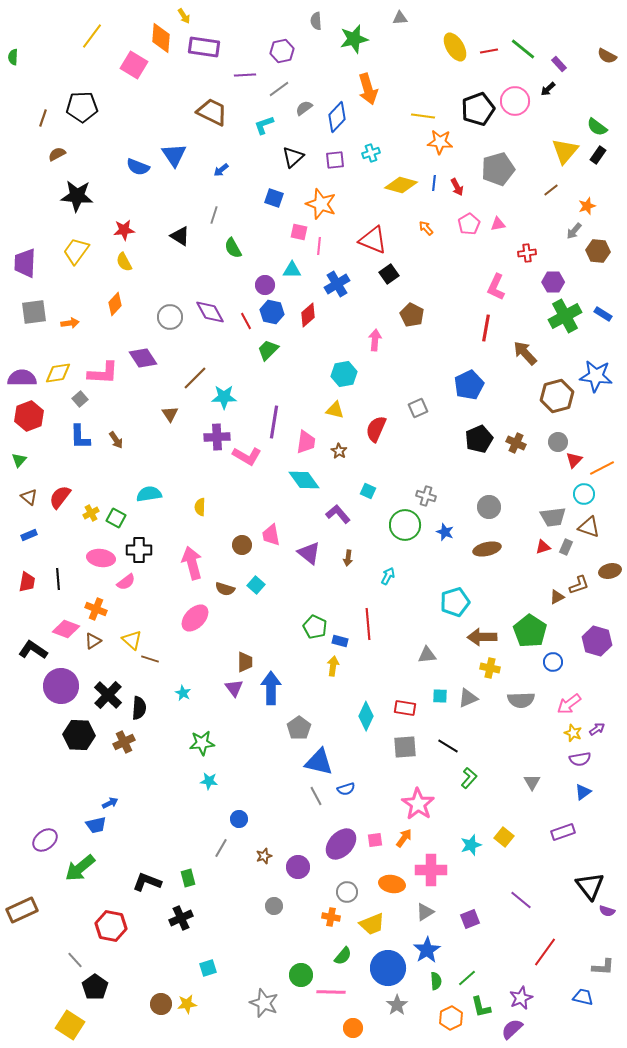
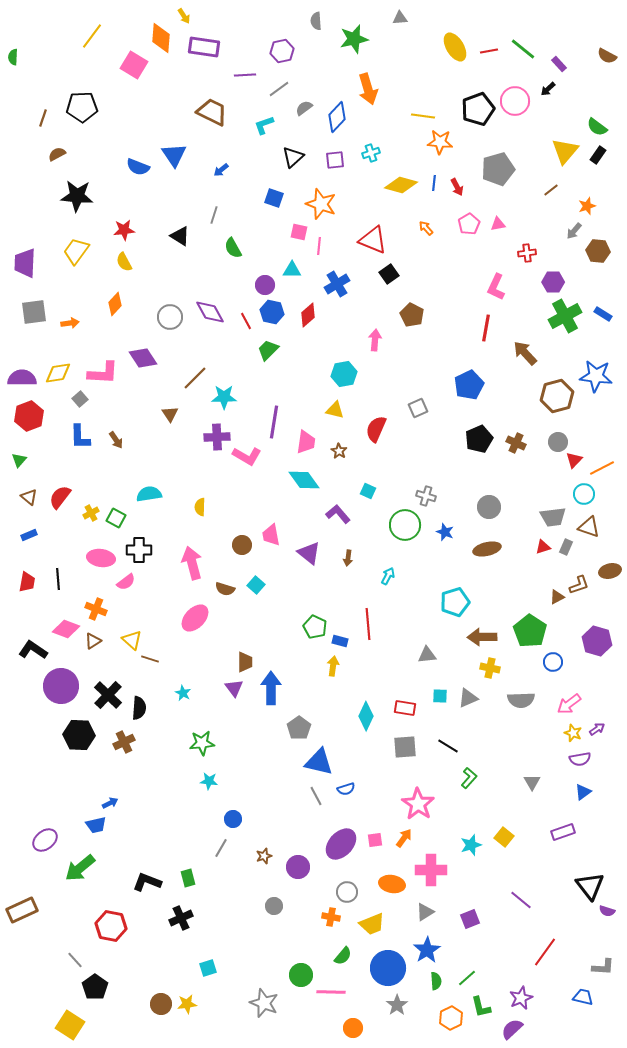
blue circle at (239, 819): moved 6 px left
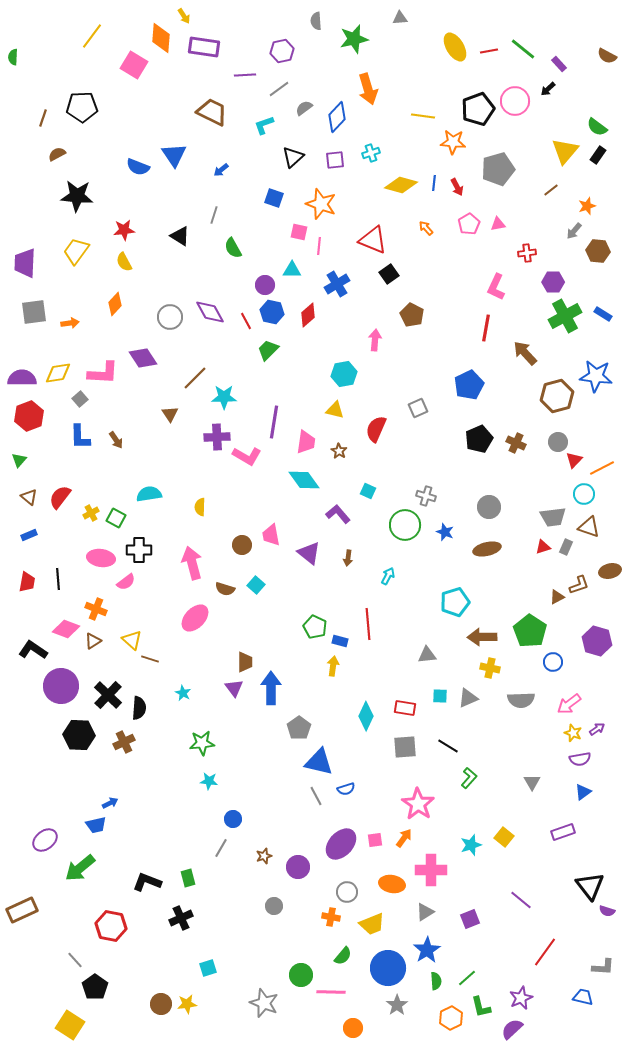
orange star at (440, 142): moved 13 px right
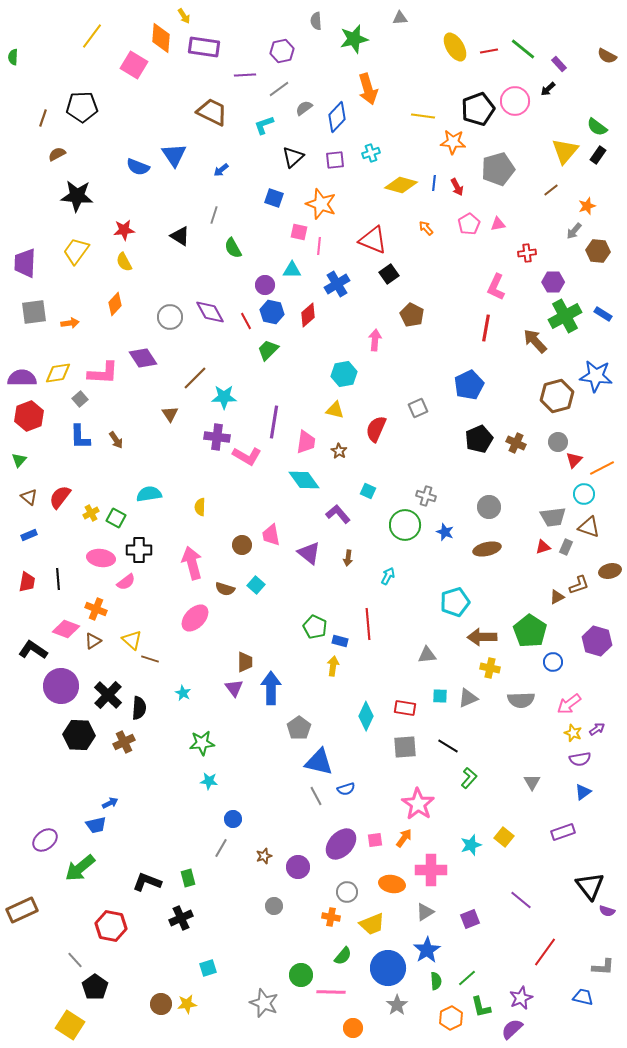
brown arrow at (525, 353): moved 10 px right, 12 px up
purple cross at (217, 437): rotated 10 degrees clockwise
